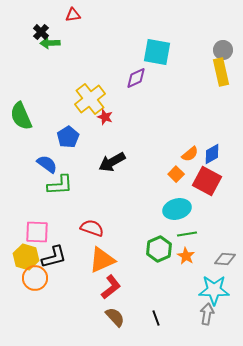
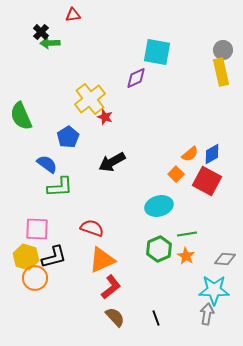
green L-shape: moved 2 px down
cyan ellipse: moved 18 px left, 3 px up
pink square: moved 3 px up
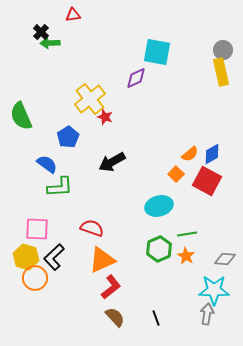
black L-shape: rotated 152 degrees clockwise
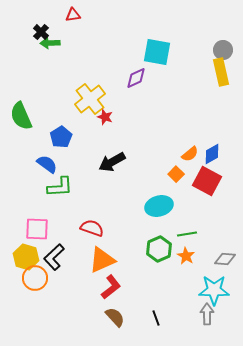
blue pentagon: moved 7 px left
gray arrow: rotated 10 degrees counterclockwise
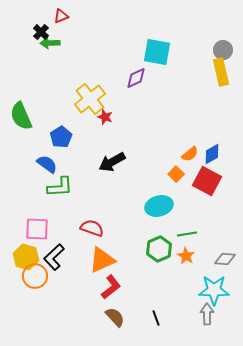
red triangle: moved 12 px left, 1 px down; rotated 14 degrees counterclockwise
orange circle: moved 2 px up
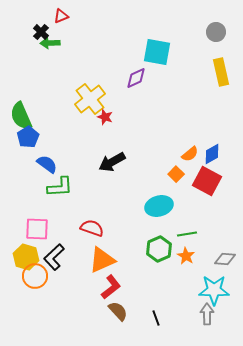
gray circle: moved 7 px left, 18 px up
blue pentagon: moved 33 px left
brown semicircle: moved 3 px right, 6 px up
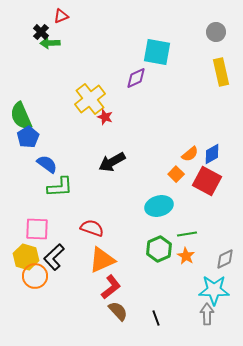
gray diamond: rotated 30 degrees counterclockwise
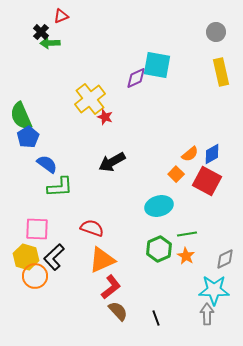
cyan square: moved 13 px down
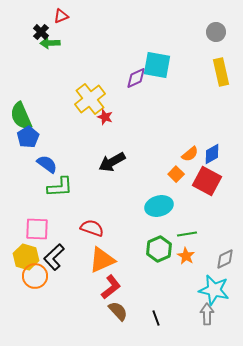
cyan star: rotated 12 degrees clockwise
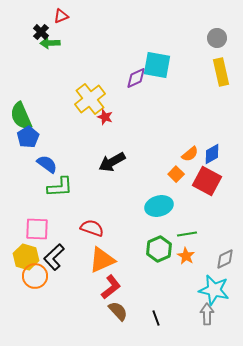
gray circle: moved 1 px right, 6 px down
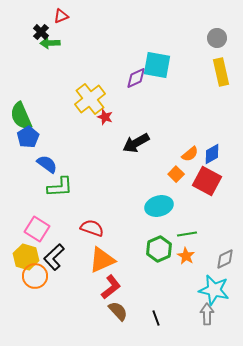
black arrow: moved 24 px right, 19 px up
pink square: rotated 30 degrees clockwise
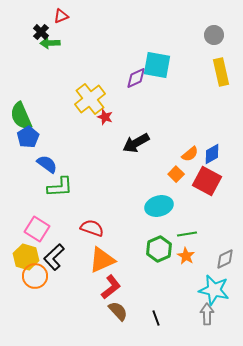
gray circle: moved 3 px left, 3 px up
